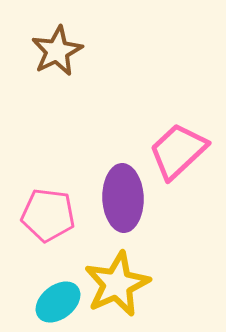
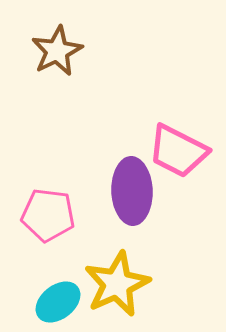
pink trapezoid: rotated 110 degrees counterclockwise
purple ellipse: moved 9 px right, 7 px up
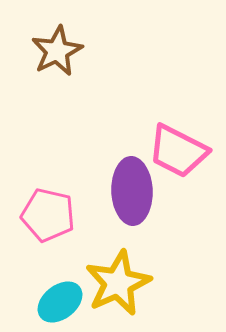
pink pentagon: rotated 6 degrees clockwise
yellow star: moved 1 px right, 1 px up
cyan ellipse: moved 2 px right
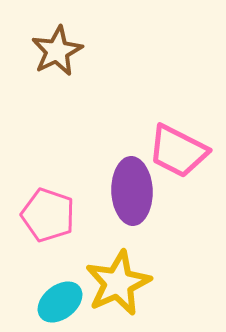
pink pentagon: rotated 6 degrees clockwise
